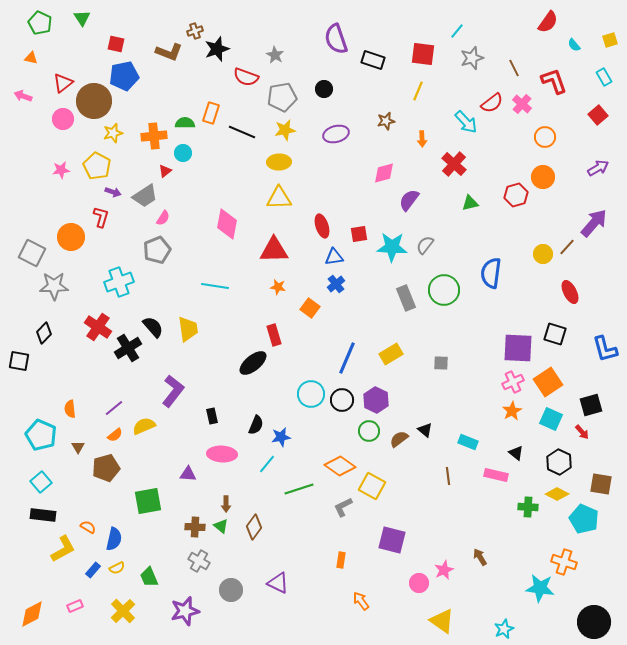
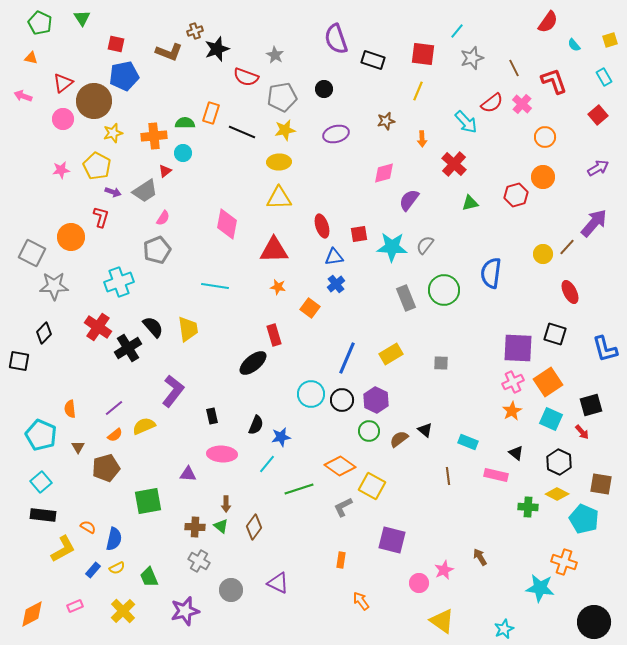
gray trapezoid at (145, 196): moved 5 px up
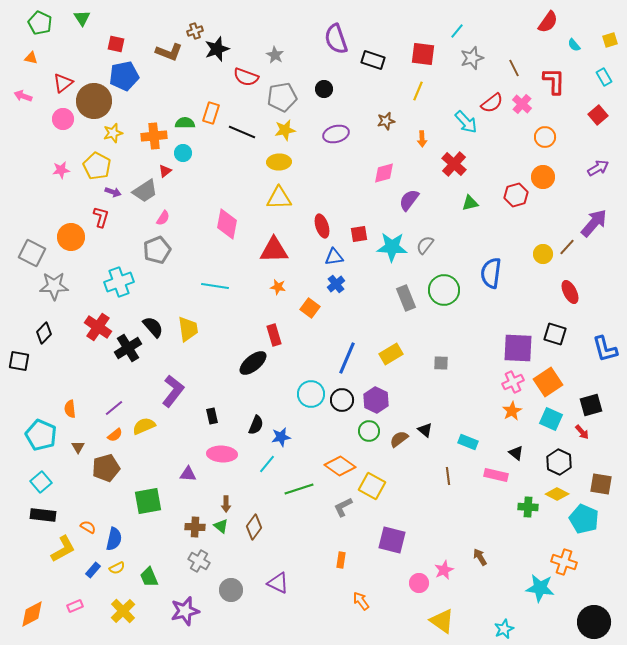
red L-shape at (554, 81): rotated 20 degrees clockwise
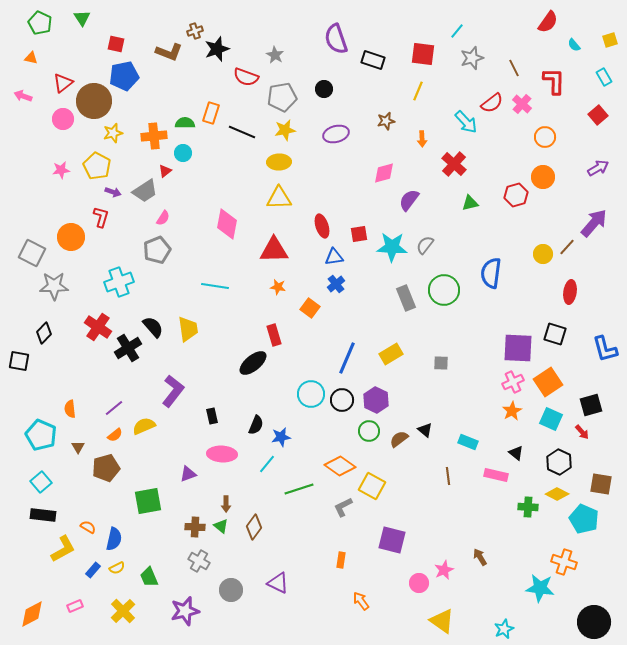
red ellipse at (570, 292): rotated 35 degrees clockwise
purple triangle at (188, 474): rotated 24 degrees counterclockwise
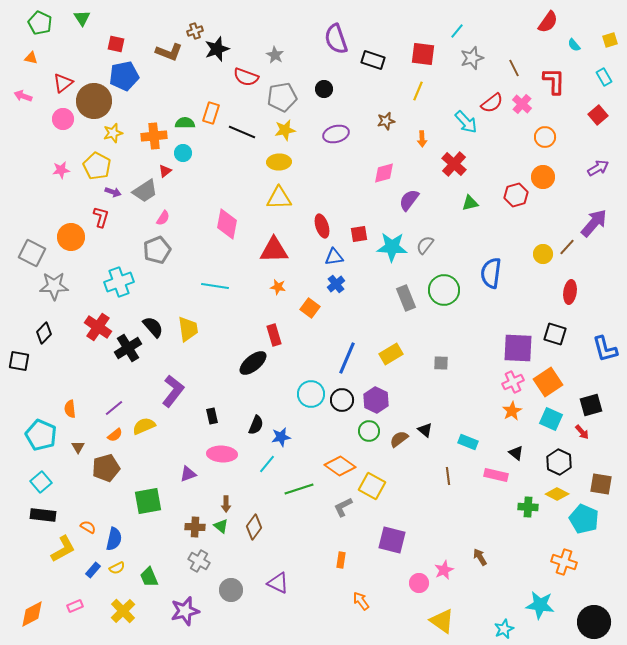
cyan star at (540, 588): moved 17 px down
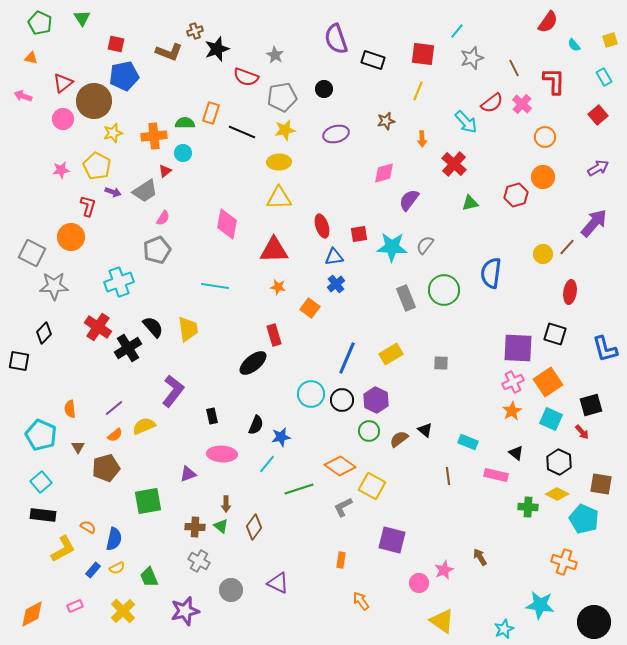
red L-shape at (101, 217): moved 13 px left, 11 px up
